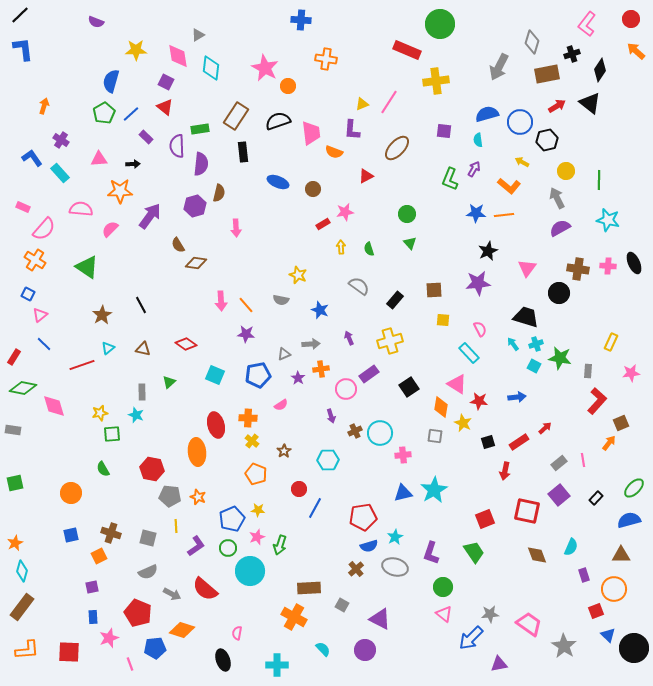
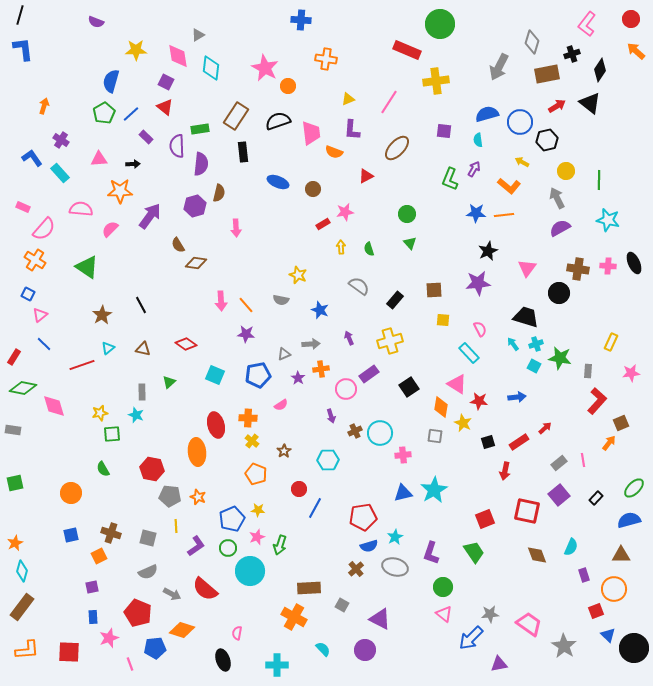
black line at (20, 15): rotated 30 degrees counterclockwise
yellow triangle at (362, 104): moved 14 px left, 5 px up
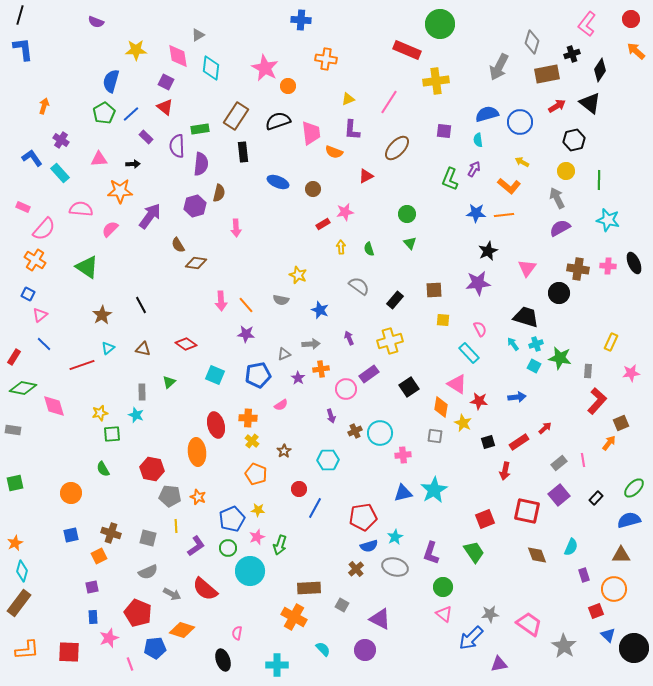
black hexagon at (547, 140): moved 27 px right
brown rectangle at (22, 607): moved 3 px left, 4 px up
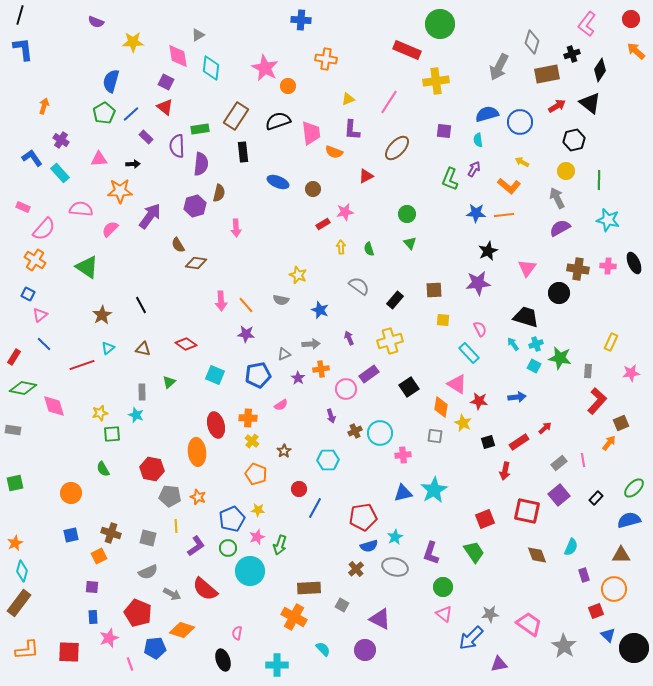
yellow star at (136, 50): moved 3 px left, 8 px up
purple square at (92, 587): rotated 16 degrees clockwise
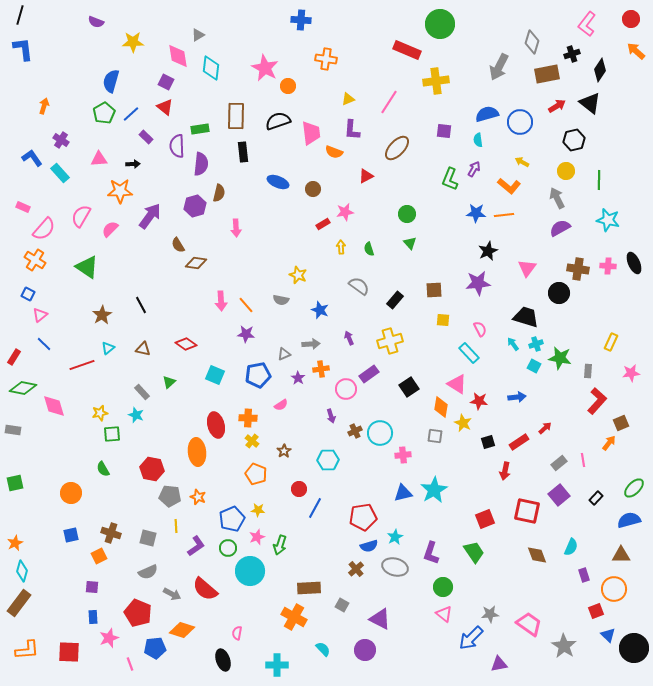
brown rectangle at (236, 116): rotated 32 degrees counterclockwise
pink semicircle at (81, 209): moved 7 px down; rotated 65 degrees counterclockwise
gray rectangle at (142, 392): rotated 42 degrees counterclockwise
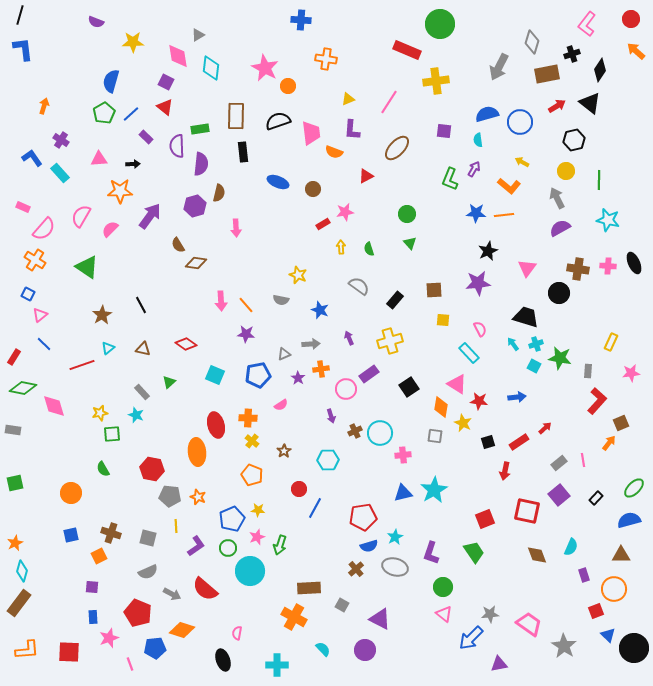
orange pentagon at (256, 474): moved 4 px left, 1 px down
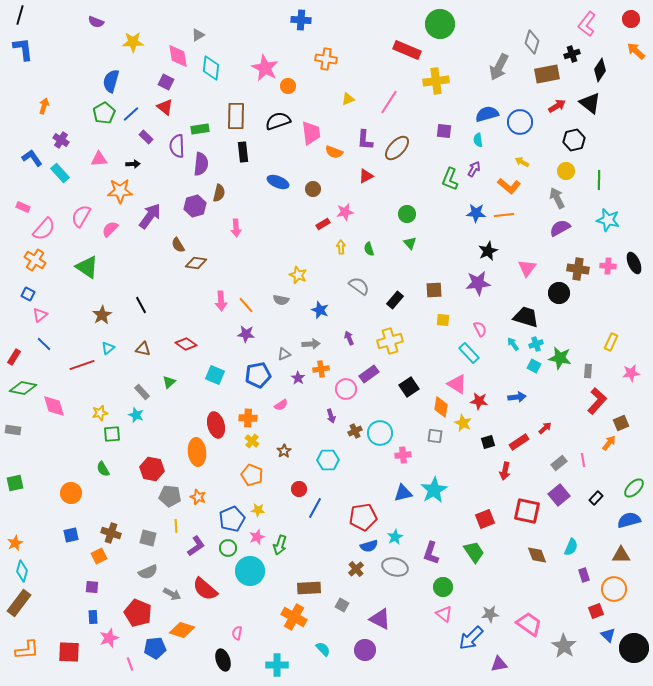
purple L-shape at (352, 130): moved 13 px right, 10 px down
